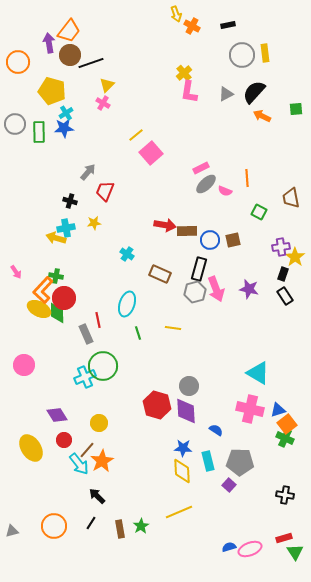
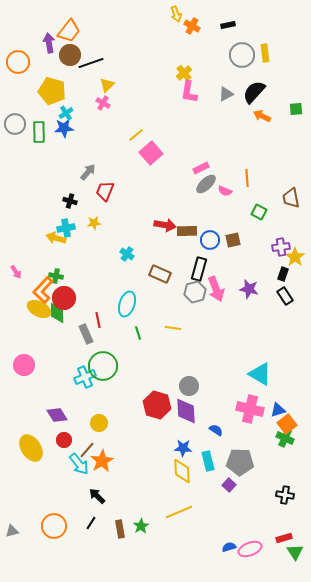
cyan triangle at (258, 373): moved 2 px right, 1 px down
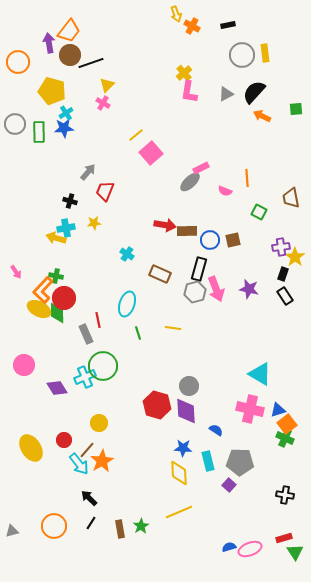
gray ellipse at (206, 184): moved 16 px left, 2 px up
purple diamond at (57, 415): moved 27 px up
yellow diamond at (182, 471): moved 3 px left, 2 px down
black arrow at (97, 496): moved 8 px left, 2 px down
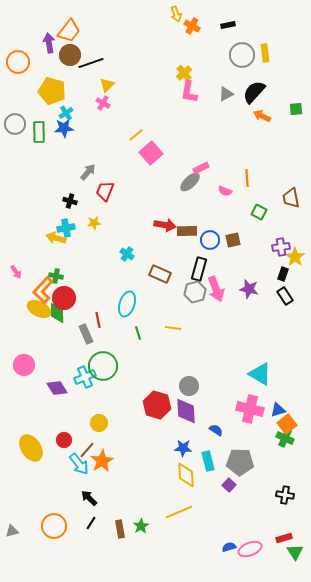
yellow diamond at (179, 473): moved 7 px right, 2 px down
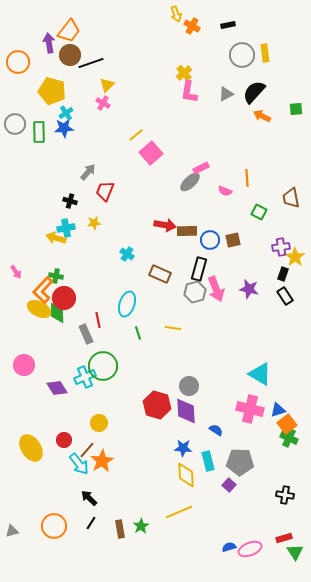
green cross at (285, 438): moved 4 px right
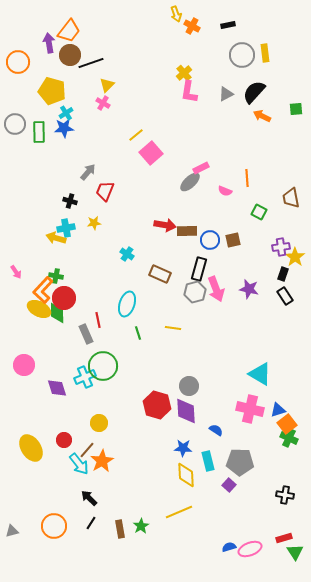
purple diamond at (57, 388): rotated 15 degrees clockwise
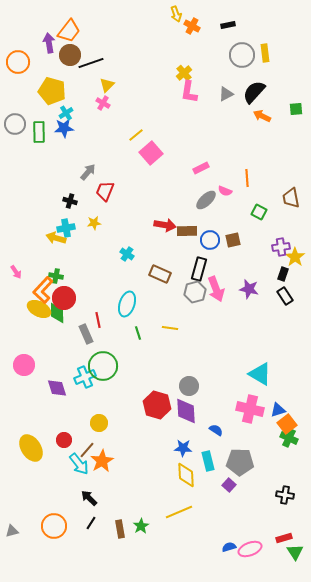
gray ellipse at (190, 182): moved 16 px right, 18 px down
yellow line at (173, 328): moved 3 px left
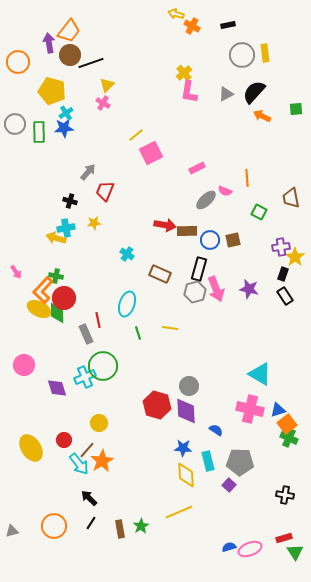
yellow arrow at (176, 14): rotated 126 degrees clockwise
pink square at (151, 153): rotated 15 degrees clockwise
pink rectangle at (201, 168): moved 4 px left
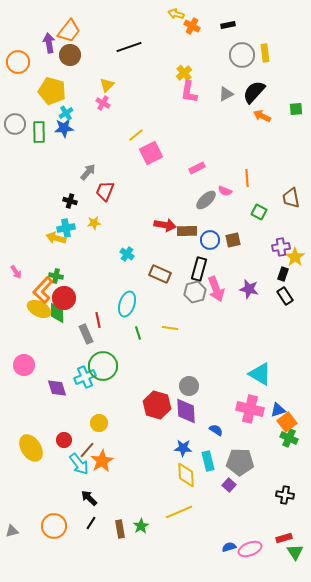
black line at (91, 63): moved 38 px right, 16 px up
orange square at (287, 424): moved 2 px up
